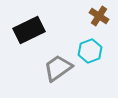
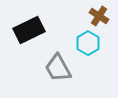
cyan hexagon: moved 2 px left, 8 px up; rotated 10 degrees counterclockwise
gray trapezoid: rotated 84 degrees counterclockwise
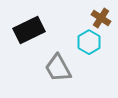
brown cross: moved 2 px right, 2 px down
cyan hexagon: moved 1 px right, 1 px up
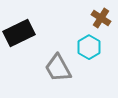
black rectangle: moved 10 px left, 3 px down
cyan hexagon: moved 5 px down
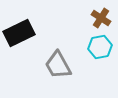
cyan hexagon: moved 11 px right; rotated 20 degrees clockwise
gray trapezoid: moved 3 px up
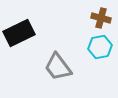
brown cross: rotated 18 degrees counterclockwise
gray trapezoid: moved 2 px down; rotated 8 degrees counterclockwise
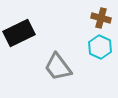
cyan hexagon: rotated 25 degrees counterclockwise
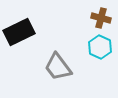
black rectangle: moved 1 px up
